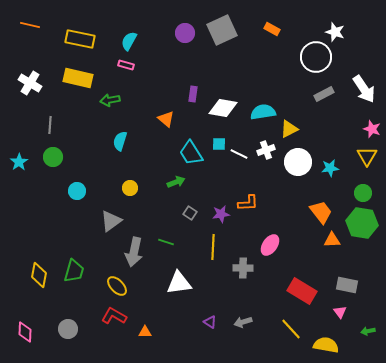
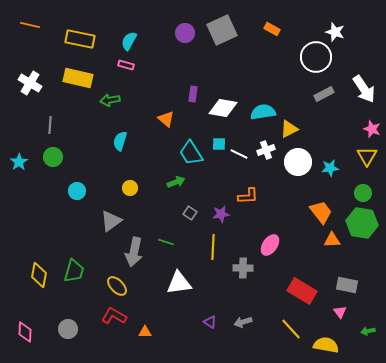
orange L-shape at (248, 203): moved 7 px up
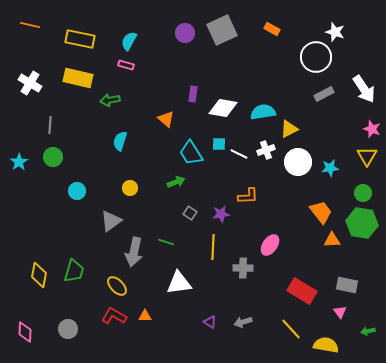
orange triangle at (145, 332): moved 16 px up
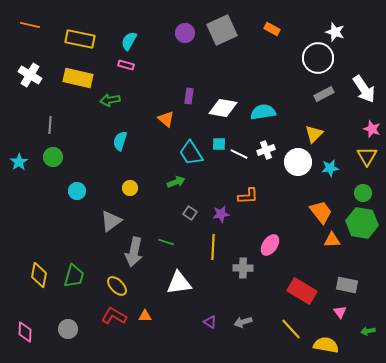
white circle at (316, 57): moved 2 px right, 1 px down
white cross at (30, 83): moved 8 px up
purple rectangle at (193, 94): moved 4 px left, 2 px down
yellow triangle at (289, 129): moved 25 px right, 5 px down; rotated 18 degrees counterclockwise
green trapezoid at (74, 271): moved 5 px down
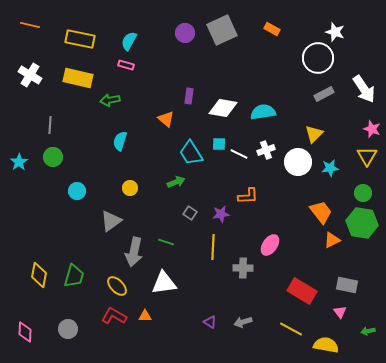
orange triangle at (332, 240): rotated 24 degrees counterclockwise
white triangle at (179, 283): moved 15 px left
yellow line at (291, 329): rotated 20 degrees counterclockwise
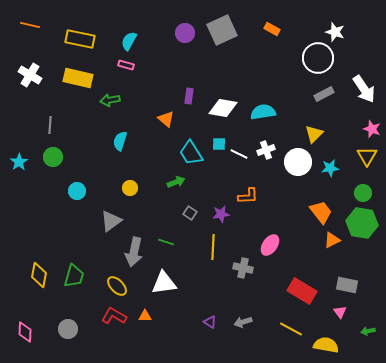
gray cross at (243, 268): rotated 12 degrees clockwise
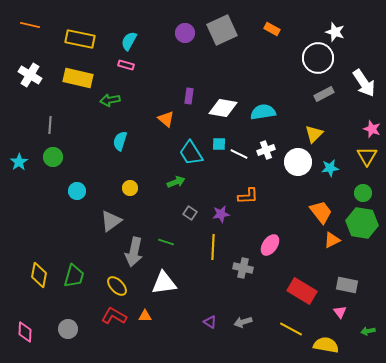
white arrow at (364, 89): moved 6 px up
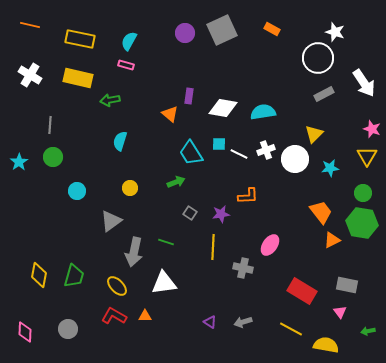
orange triangle at (166, 119): moved 4 px right, 5 px up
white circle at (298, 162): moved 3 px left, 3 px up
